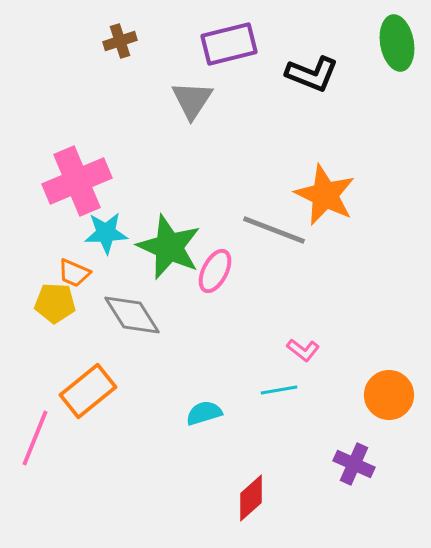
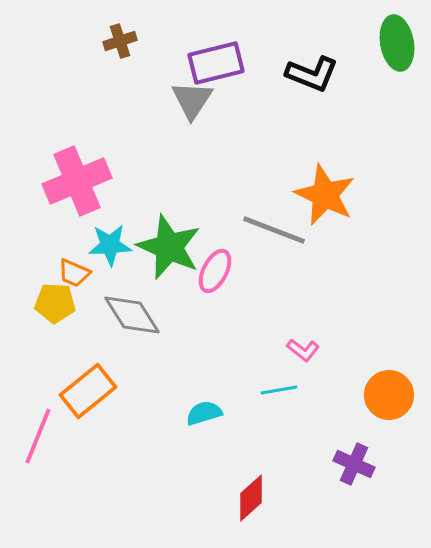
purple rectangle: moved 13 px left, 19 px down
cyan star: moved 4 px right, 12 px down
pink line: moved 3 px right, 2 px up
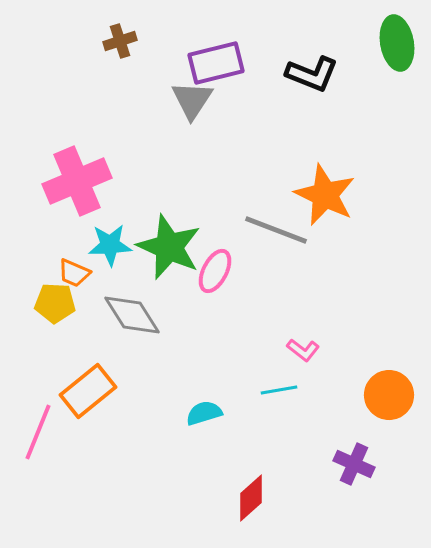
gray line: moved 2 px right
pink line: moved 4 px up
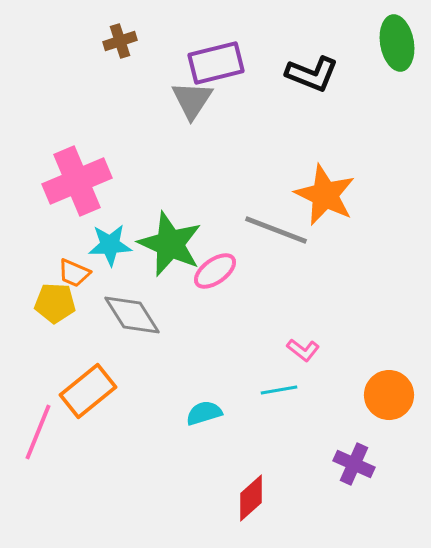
green star: moved 1 px right, 3 px up
pink ellipse: rotated 27 degrees clockwise
